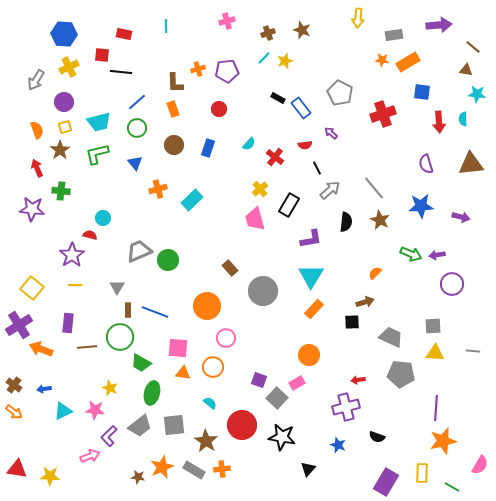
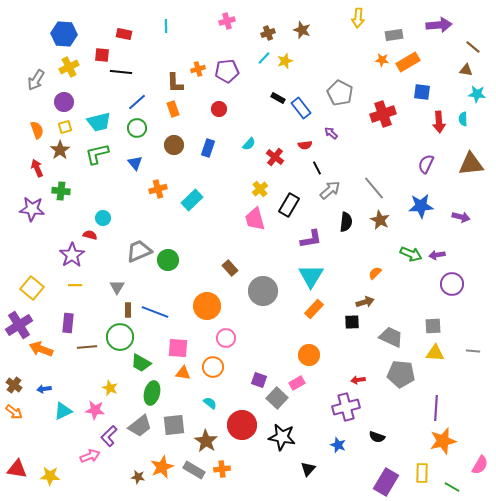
purple semicircle at (426, 164): rotated 42 degrees clockwise
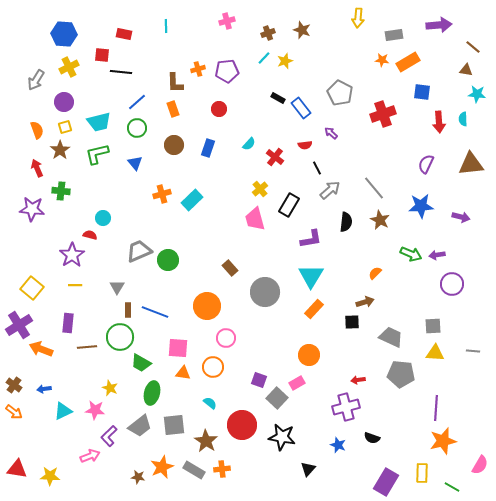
orange cross at (158, 189): moved 4 px right, 5 px down
gray circle at (263, 291): moved 2 px right, 1 px down
black semicircle at (377, 437): moved 5 px left, 1 px down
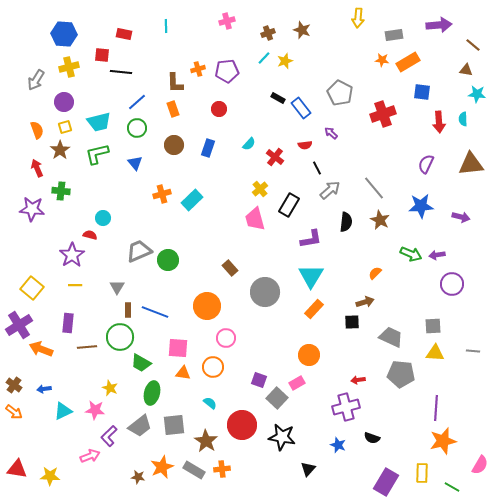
brown line at (473, 47): moved 2 px up
yellow cross at (69, 67): rotated 12 degrees clockwise
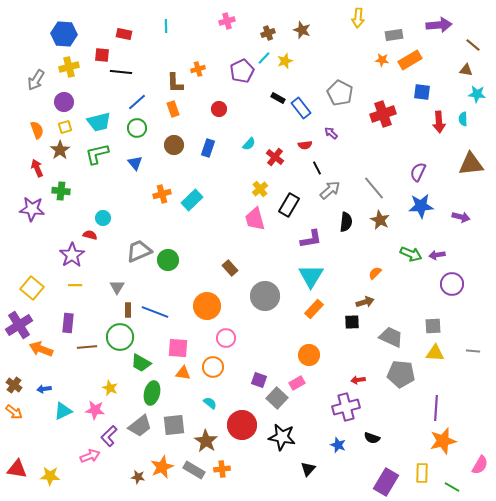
orange rectangle at (408, 62): moved 2 px right, 2 px up
purple pentagon at (227, 71): moved 15 px right; rotated 20 degrees counterclockwise
purple semicircle at (426, 164): moved 8 px left, 8 px down
gray circle at (265, 292): moved 4 px down
